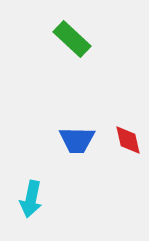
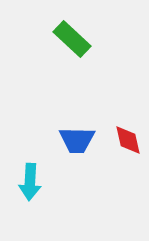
cyan arrow: moved 1 px left, 17 px up; rotated 9 degrees counterclockwise
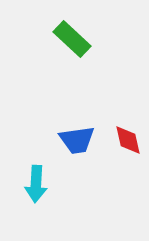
blue trapezoid: rotated 9 degrees counterclockwise
cyan arrow: moved 6 px right, 2 px down
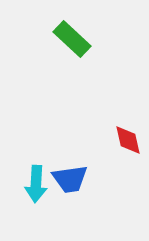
blue trapezoid: moved 7 px left, 39 px down
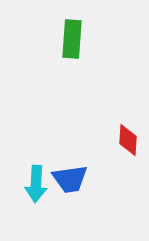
green rectangle: rotated 51 degrees clockwise
red diamond: rotated 16 degrees clockwise
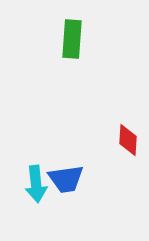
blue trapezoid: moved 4 px left
cyan arrow: rotated 9 degrees counterclockwise
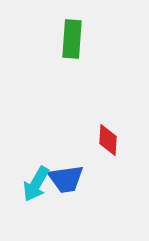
red diamond: moved 20 px left
cyan arrow: rotated 36 degrees clockwise
